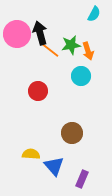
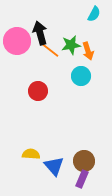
pink circle: moved 7 px down
brown circle: moved 12 px right, 28 px down
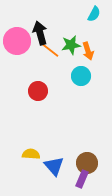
brown circle: moved 3 px right, 2 px down
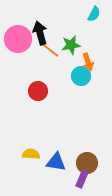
pink circle: moved 1 px right, 2 px up
orange arrow: moved 11 px down
blue triangle: moved 2 px right, 4 px up; rotated 40 degrees counterclockwise
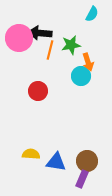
cyan semicircle: moved 2 px left
black arrow: rotated 70 degrees counterclockwise
pink circle: moved 1 px right, 1 px up
orange line: rotated 66 degrees clockwise
brown circle: moved 2 px up
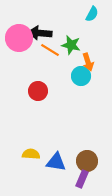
green star: rotated 24 degrees clockwise
orange line: rotated 72 degrees counterclockwise
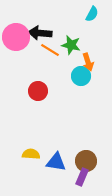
pink circle: moved 3 px left, 1 px up
brown circle: moved 1 px left
purple rectangle: moved 2 px up
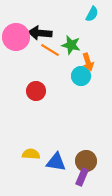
red circle: moved 2 px left
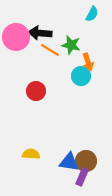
blue triangle: moved 13 px right
